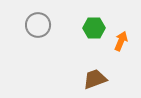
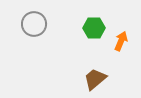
gray circle: moved 4 px left, 1 px up
brown trapezoid: rotated 20 degrees counterclockwise
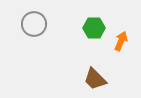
brown trapezoid: rotated 95 degrees counterclockwise
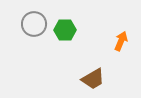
green hexagon: moved 29 px left, 2 px down
brown trapezoid: moved 2 px left; rotated 75 degrees counterclockwise
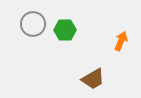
gray circle: moved 1 px left
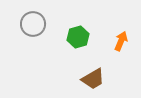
green hexagon: moved 13 px right, 7 px down; rotated 15 degrees counterclockwise
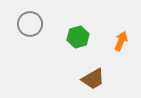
gray circle: moved 3 px left
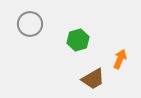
green hexagon: moved 3 px down
orange arrow: moved 1 px left, 18 px down
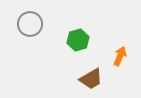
orange arrow: moved 3 px up
brown trapezoid: moved 2 px left
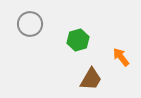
orange arrow: moved 1 px right, 1 px down; rotated 60 degrees counterclockwise
brown trapezoid: rotated 30 degrees counterclockwise
